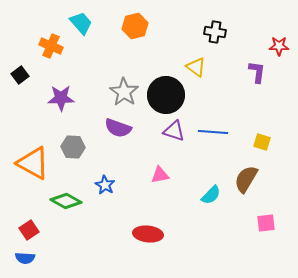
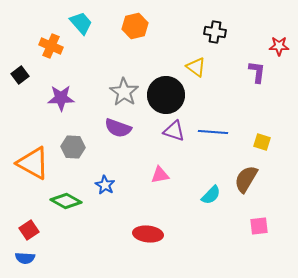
pink square: moved 7 px left, 3 px down
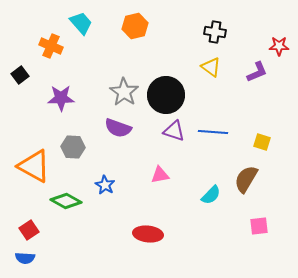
yellow triangle: moved 15 px right
purple L-shape: rotated 60 degrees clockwise
orange triangle: moved 1 px right, 3 px down
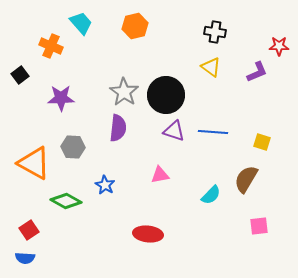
purple semicircle: rotated 104 degrees counterclockwise
orange triangle: moved 3 px up
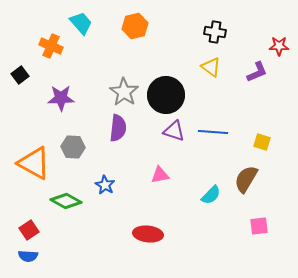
blue semicircle: moved 3 px right, 2 px up
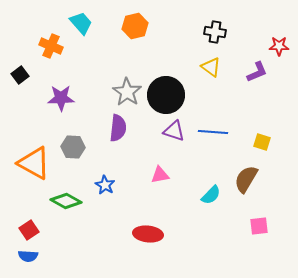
gray star: moved 3 px right
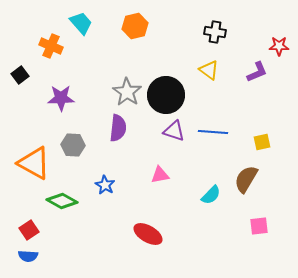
yellow triangle: moved 2 px left, 3 px down
yellow square: rotated 30 degrees counterclockwise
gray hexagon: moved 2 px up
green diamond: moved 4 px left
red ellipse: rotated 24 degrees clockwise
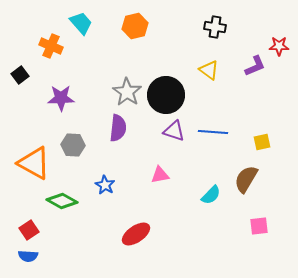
black cross: moved 5 px up
purple L-shape: moved 2 px left, 6 px up
red ellipse: moved 12 px left; rotated 64 degrees counterclockwise
